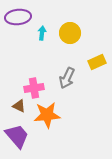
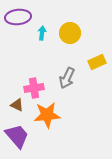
brown triangle: moved 2 px left, 1 px up
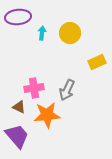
gray arrow: moved 12 px down
brown triangle: moved 2 px right, 2 px down
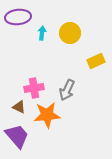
yellow rectangle: moved 1 px left, 1 px up
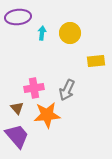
yellow rectangle: rotated 18 degrees clockwise
brown triangle: moved 2 px left, 1 px down; rotated 24 degrees clockwise
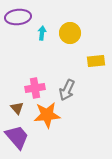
pink cross: moved 1 px right
purple trapezoid: moved 1 px down
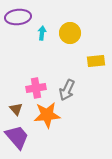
pink cross: moved 1 px right
brown triangle: moved 1 px left, 1 px down
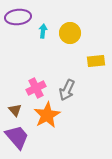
cyan arrow: moved 1 px right, 2 px up
pink cross: rotated 18 degrees counterclockwise
brown triangle: moved 1 px left, 1 px down
orange star: rotated 24 degrees counterclockwise
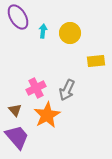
purple ellipse: rotated 65 degrees clockwise
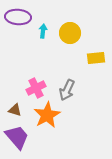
purple ellipse: rotated 55 degrees counterclockwise
yellow rectangle: moved 3 px up
brown triangle: rotated 32 degrees counterclockwise
